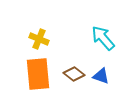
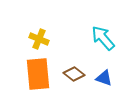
blue triangle: moved 3 px right, 2 px down
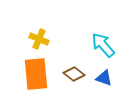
cyan arrow: moved 7 px down
orange rectangle: moved 2 px left
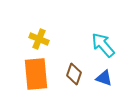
brown diamond: rotated 70 degrees clockwise
